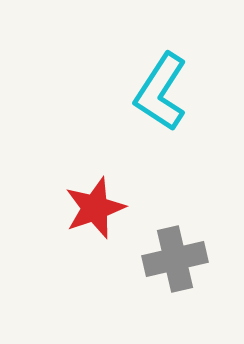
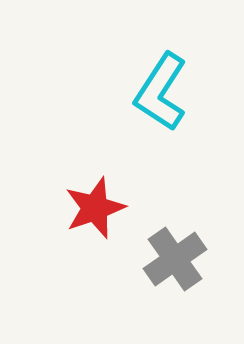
gray cross: rotated 22 degrees counterclockwise
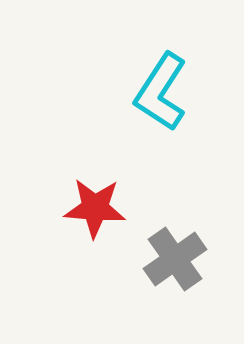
red star: rotated 24 degrees clockwise
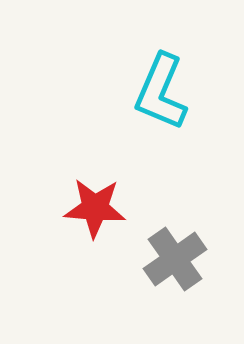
cyan L-shape: rotated 10 degrees counterclockwise
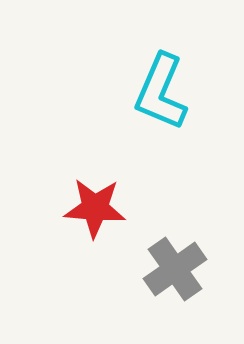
gray cross: moved 10 px down
